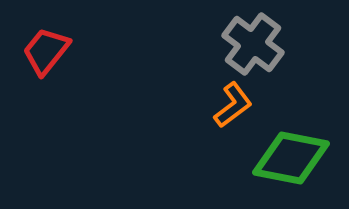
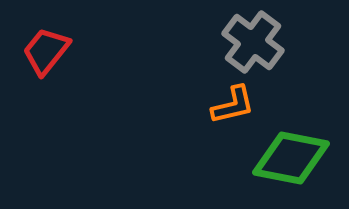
gray cross: moved 2 px up
orange L-shape: rotated 24 degrees clockwise
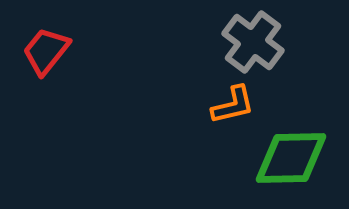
green diamond: rotated 12 degrees counterclockwise
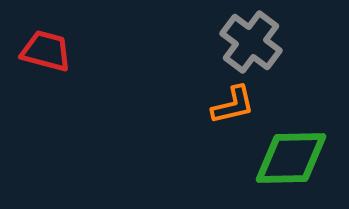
gray cross: moved 2 px left
red trapezoid: rotated 66 degrees clockwise
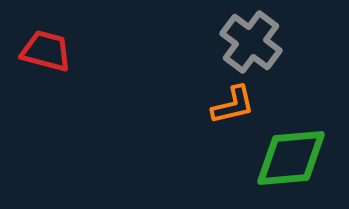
green diamond: rotated 4 degrees counterclockwise
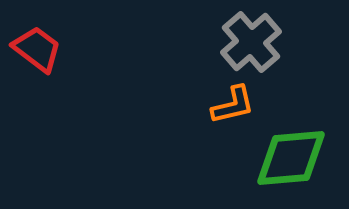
gray cross: rotated 12 degrees clockwise
red trapezoid: moved 9 px left, 2 px up; rotated 22 degrees clockwise
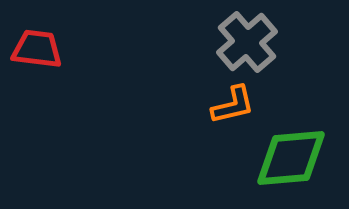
gray cross: moved 4 px left
red trapezoid: rotated 30 degrees counterclockwise
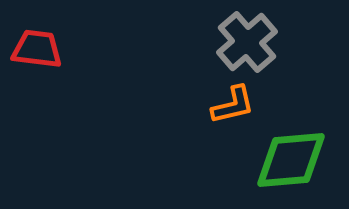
green diamond: moved 2 px down
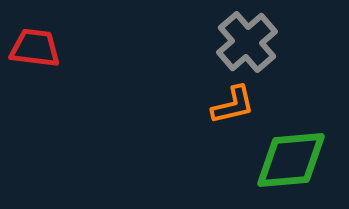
red trapezoid: moved 2 px left, 1 px up
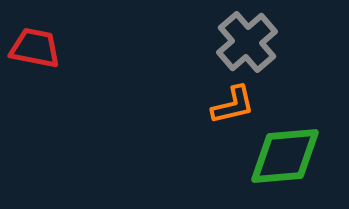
red trapezoid: rotated 4 degrees clockwise
green diamond: moved 6 px left, 4 px up
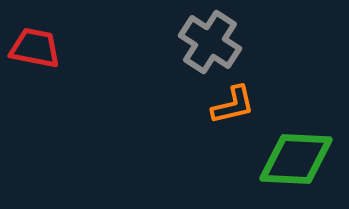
gray cross: moved 37 px left; rotated 16 degrees counterclockwise
green diamond: moved 11 px right, 3 px down; rotated 8 degrees clockwise
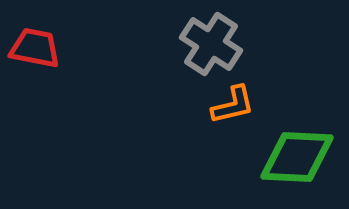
gray cross: moved 1 px right, 2 px down
green diamond: moved 1 px right, 2 px up
